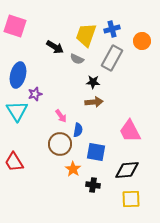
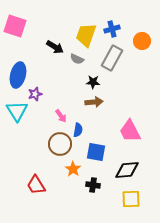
red trapezoid: moved 22 px right, 23 px down
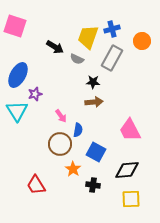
yellow trapezoid: moved 2 px right, 2 px down
blue ellipse: rotated 15 degrees clockwise
pink trapezoid: moved 1 px up
blue square: rotated 18 degrees clockwise
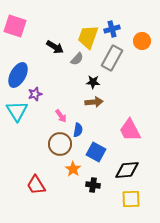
gray semicircle: rotated 72 degrees counterclockwise
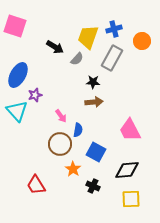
blue cross: moved 2 px right
purple star: moved 1 px down
cyan triangle: rotated 10 degrees counterclockwise
black cross: moved 1 px down; rotated 16 degrees clockwise
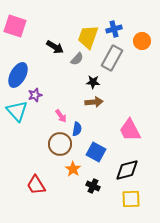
blue semicircle: moved 1 px left, 1 px up
black diamond: rotated 10 degrees counterclockwise
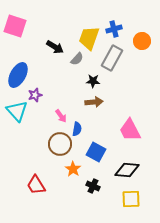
yellow trapezoid: moved 1 px right, 1 px down
black star: moved 1 px up
black diamond: rotated 20 degrees clockwise
